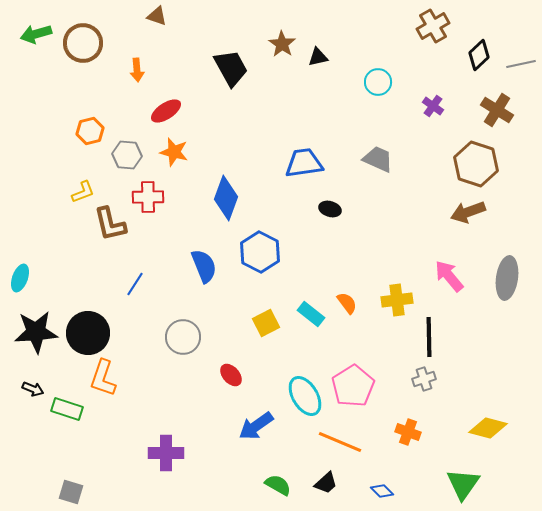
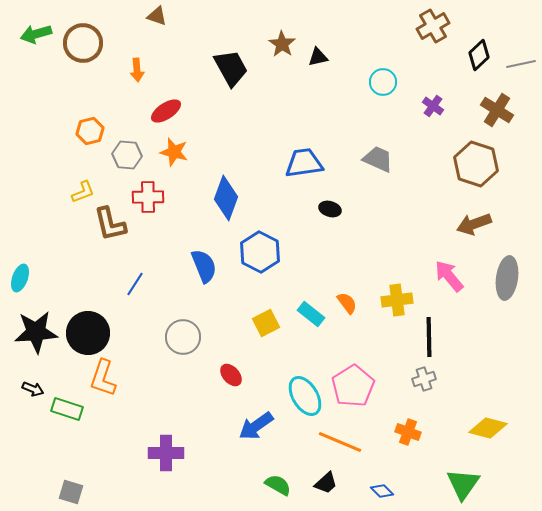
cyan circle at (378, 82): moved 5 px right
brown arrow at (468, 212): moved 6 px right, 12 px down
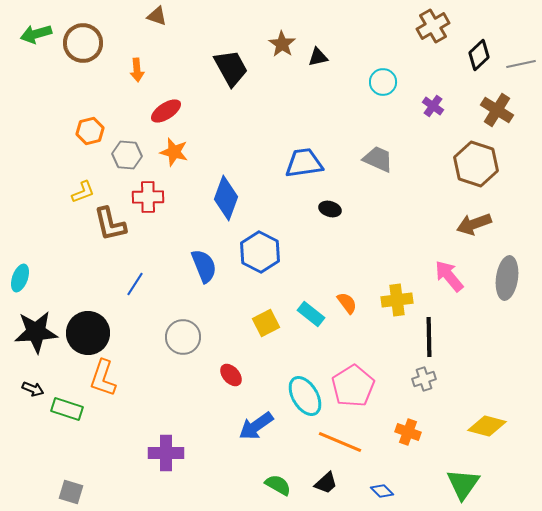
yellow diamond at (488, 428): moved 1 px left, 2 px up
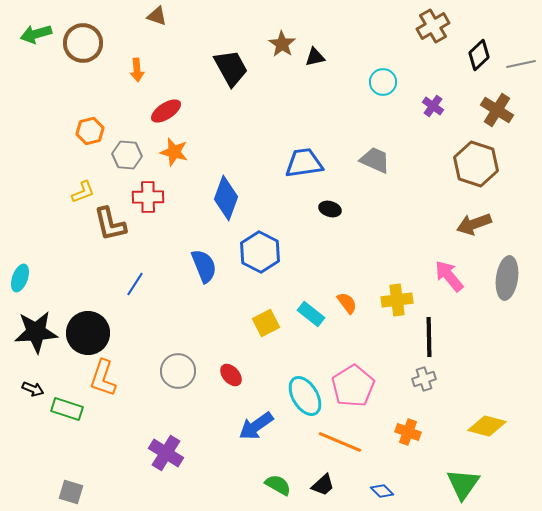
black triangle at (318, 57): moved 3 px left
gray trapezoid at (378, 159): moved 3 px left, 1 px down
gray circle at (183, 337): moved 5 px left, 34 px down
purple cross at (166, 453): rotated 32 degrees clockwise
black trapezoid at (326, 483): moved 3 px left, 2 px down
